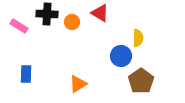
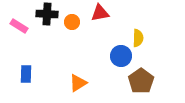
red triangle: rotated 42 degrees counterclockwise
orange triangle: moved 1 px up
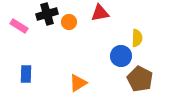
black cross: rotated 20 degrees counterclockwise
orange circle: moved 3 px left
yellow semicircle: moved 1 px left
brown pentagon: moved 1 px left, 2 px up; rotated 10 degrees counterclockwise
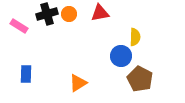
orange circle: moved 8 px up
yellow semicircle: moved 2 px left, 1 px up
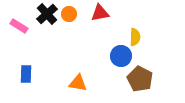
black cross: rotated 25 degrees counterclockwise
orange triangle: rotated 42 degrees clockwise
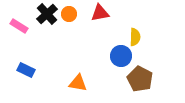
blue rectangle: moved 4 px up; rotated 66 degrees counterclockwise
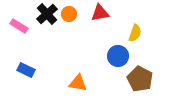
yellow semicircle: moved 4 px up; rotated 18 degrees clockwise
blue circle: moved 3 px left
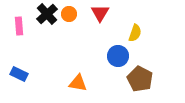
red triangle: rotated 48 degrees counterclockwise
pink rectangle: rotated 54 degrees clockwise
blue rectangle: moved 7 px left, 4 px down
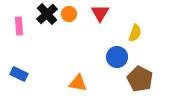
blue circle: moved 1 px left, 1 px down
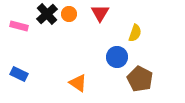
pink rectangle: rotated 72 degrees counterclockwise
orange triangle: rotated 24 degrees clockwise
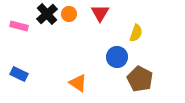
yellow semicircle: moved 1 px right
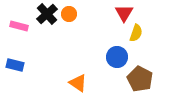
red triangle: moved 24 px right
blue rectangle: moved 4 px left, 9 px up; rotated 12 degrees counterclockwise
